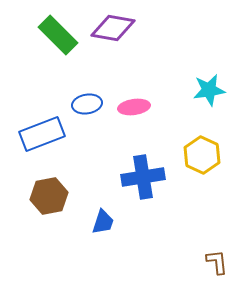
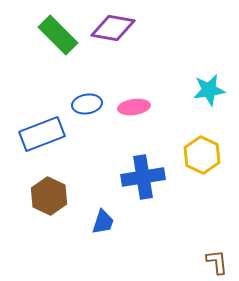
brown hexagon: rotated 24 degrees counterclockwise
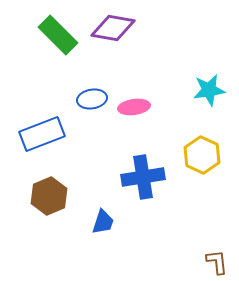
blue ellipse: moved 5 px right, 5 px up
brown hexagon: rotated 12 degrees clockwise
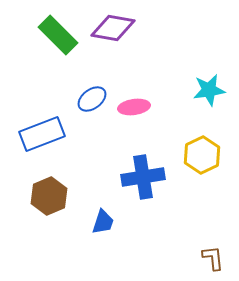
blue ellipse: rotated 28 degrees counterclockwise
yellow hexagon: rotated 9 degrees clockwise
brown L-shape: moved 4 px left, 4 px up
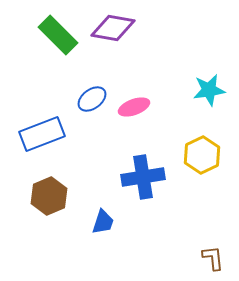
pink ellipse: rotated 12 degrees counterclockwise
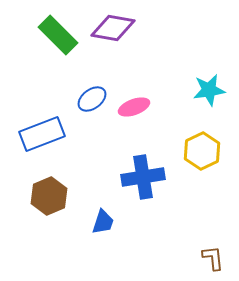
yellow hexagon: moved 4 px up
